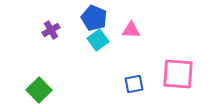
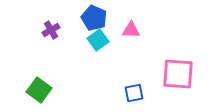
blue square: moved 9 px down
green square: rotated 10 degrees counterclockwise
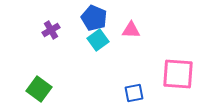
green square: moved 1 px up
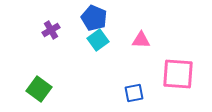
pink triangle: moved 10 px right, 10 px down
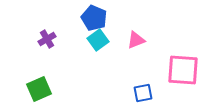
purple cross: moved 4 px left, 9 px down
pink triangle: moved 5 px left; rotated 24 degrees counterclockwise
pink square: moved 5 px right, 4 px up
green square: rotated 30 degrees clockwise
blue square: moved 9 px right
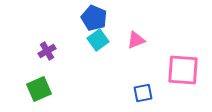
purple cross: moved 12 px down
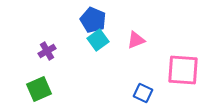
blue pentagon: moved 1 px left, 2 px down
blue square: rotated 36 degrees clockwise
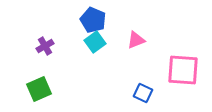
cyan square: moved 3 px left, 2 px down
purple cross: moved 2 px left, 5 px up
